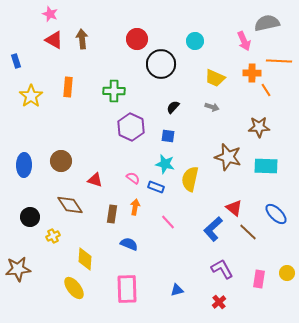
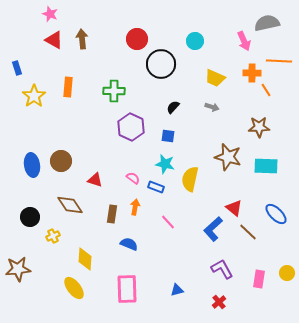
blue rectangle at (16, 61): moved 1 px right, 7 px down
yellow star at (31, 96): moved 3 px right
blue ellipse at (24, 165): moved 8 px right; rotated 10 degrees counterclockwise
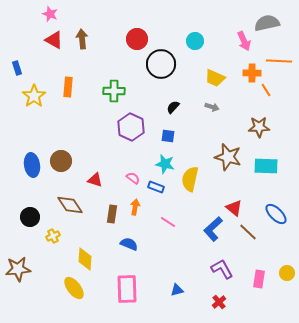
pink line at (168, 222): rotated 14 degrees counterclockwise
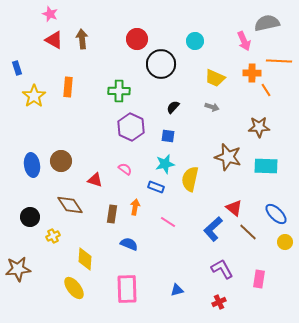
green cross at (114, 91): moved 5 px right
cyan star at (165, 164): rotated 24 degrees counterclockwise
pink semicircle at (133, 178): moved 8 px left, 9 px up
yellow circle at (287, 273): moved 2 px left, 31 px up
red cross at (219, 302): rotated 16 degrees clockwise
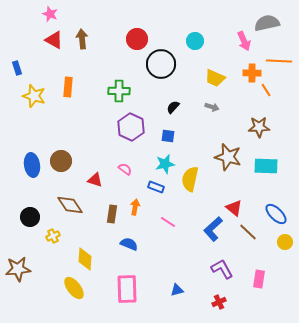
yellow star at (34, 96): rotated 20 degrees counterclockwise
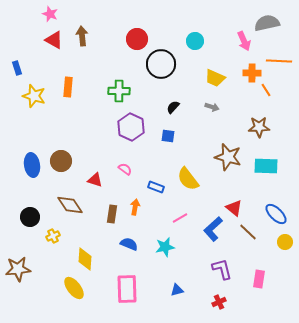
brown arrow at (82, 39): moved 3 px up
cyan star at (165, 164): moved 83 px down
yellow semicircle at (190, 179): moved 2 px left; rotated 50 degrees counterclockwise
pink line at (168, 222): moved 12 px right, 4 px up; rotated 63 degrees counterclockwise
purple L-shape at (222, 269): rotated 15 degrees clockwise
